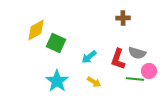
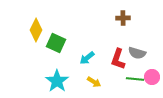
yellow diamond: rotated 35 degrees counterclockwise
cyan arrow: moved 2 px left, 1 px down
pink circle: moved 3 px right, 6 px down
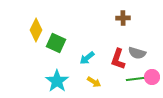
green line: rotated 12 degrees counterclockwise
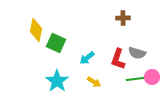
yellow diamond: rotated 15 degrees counterclockwise
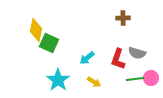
green square: moved 7 px left
pink circle: moved 1 px left, 1 px down
cyan star: moved 1 px right, 1 px up
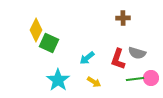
yellow diamond: rotated 15 degrees clockwise
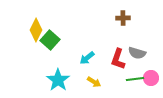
green square: moved 1 px right, 3 px up; rotated 18 degrees clockwise
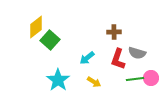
brown cross: moved 9 px left, 14 px down
yellow diamond: moved 3 px up; rotated 25 degrees clockwise
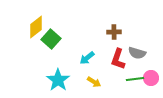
green square: moved 1 px right, 1 px up
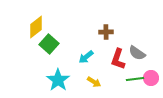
brown cross: moved 8 px left
green square: moved 2 px left, 5 px down
gray semicircle: rotated 18 degrees clockwise
cyan arrow: moved 1 px left, 1 px up
